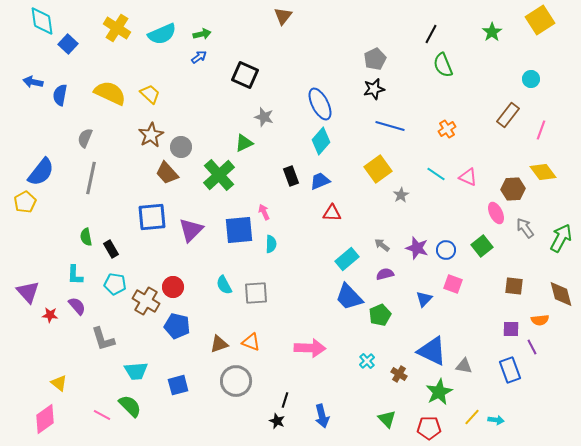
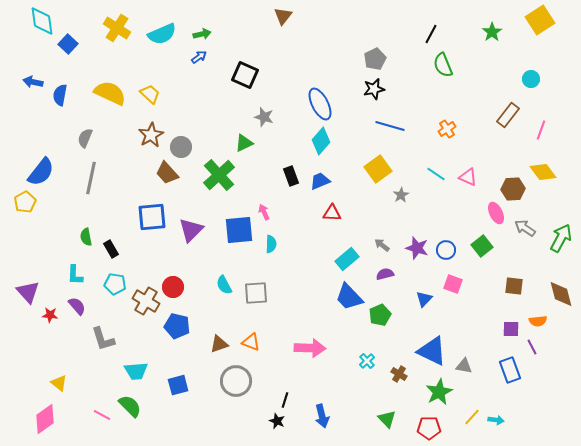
gray arrow at (525, 228): rotated 20 degrees counterclockwise
orange semicircle at (540, 320): moved 2 px left, 1 px down
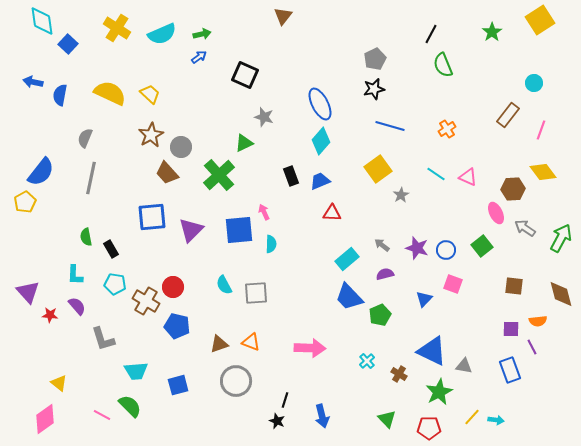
cyan circle at (531, 79): moved 3 px right, 4 px down
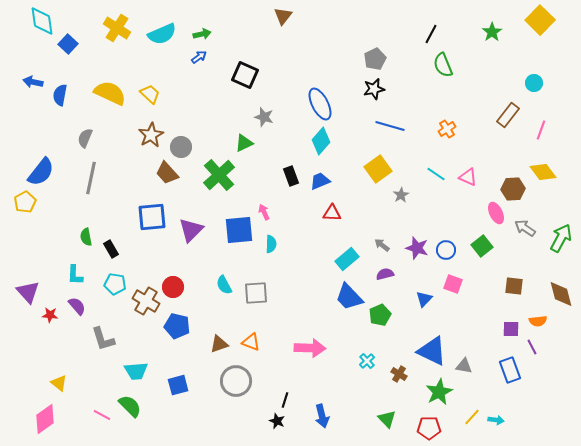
yellow square at (540, 20): rotated 12 degrees counterclockwise
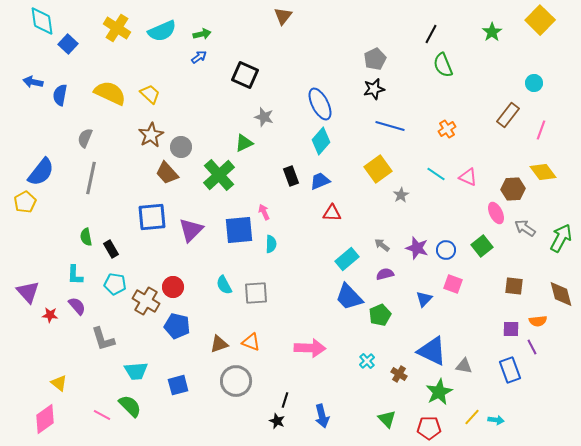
cyan semicircle at (162, 34): moved 3 px up
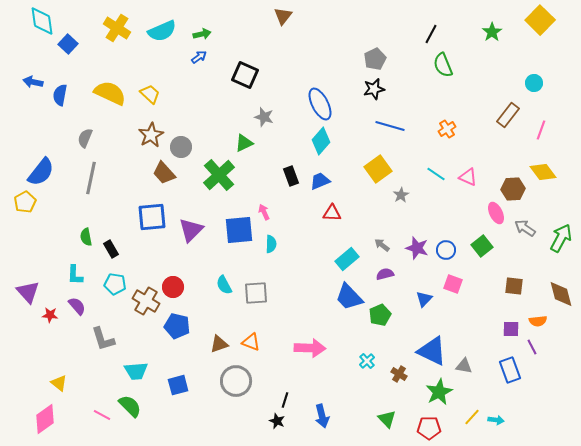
brown trapezoid at (167, 173): moved 3 px left
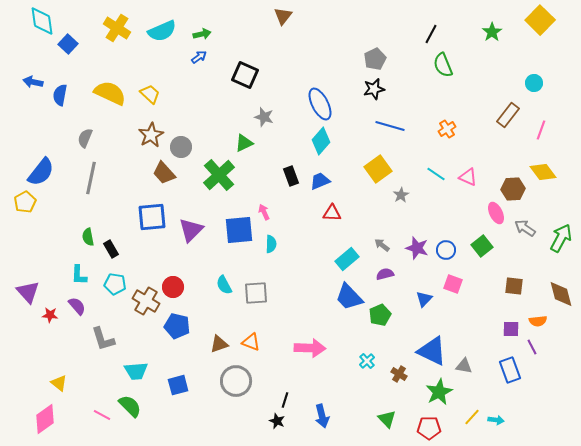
green semicircle at (86, 237): moved 2 px right
cyan L-shape at (75, 275): moved 4 px right
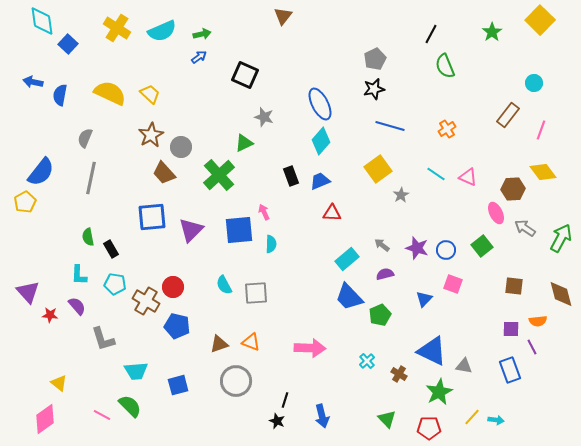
green semicircle at (443, 65): moved 2 px right, 1 px down
